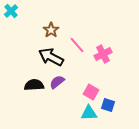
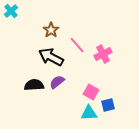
blue square: rotated 32 degrees counterclockwise
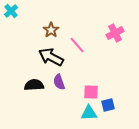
pink cross: moved 12 px right, 21 px up
purple semicircle: moved 2 px right; rotated 70 degrees counterclockwise
pink square: rotated 28 degrees counterclockwise
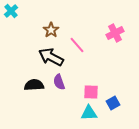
blue square: moved 5 px right, 2 px up; rotated 16 degrees counterclockwise
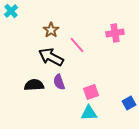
pink cross: rotated 18 degrees clockwise
pink square: rotated 21 degrees counterclockwise
blue square: moved 16 px right
